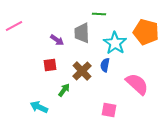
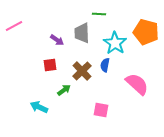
green arrow: rotated 16 degrees clockwise
pink square: moved 8 px left
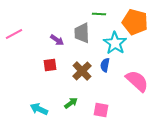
pink line: moved 8 px down
orange pentagon: moved 11 px left, 10 px up
pink semicircle: moved 3 px up
green arrow: moved 7 px right, 13 px down
cyan arrow: moved 2 px down
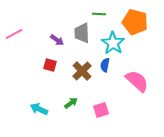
cyan star: moved 2 px left
red square: rotated 24 degrees clockwise
pink square: rotated 28 degrees counterclockwise
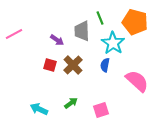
green line: moved 1 px right, 4 px down; rotated 64 degrees clockwise
gray trapezoid: moved 2 px up
brown cross: moved 9 px left, 6 px up
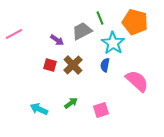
gray trapezoid: rotated 65 degrees clockwise
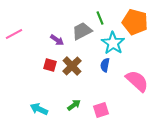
brown cross: moved 1 px left, 1 px down
green arrow: moved 3 px right, 2 px down
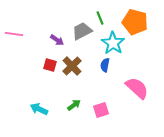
pink line: rotated 36 degrees clockwise
pink semicircle: moved 7 px down
